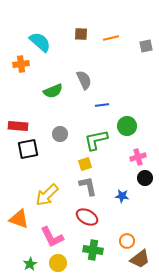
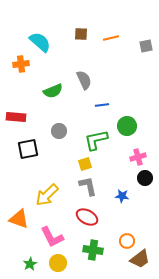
red rectangle: moved 2 px left, 9 px up
gray circle: moved 1 px left, 3 px up
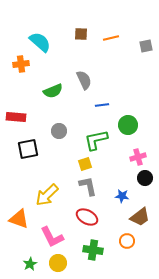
green circle: moved 1 px right, 1 px up
brown trapezoid: moved 42 px up
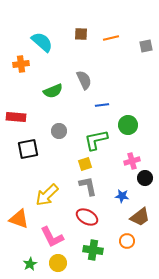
cyan semicircle: moved 2 px right
pink cross: moved 6 px left, 4 px down
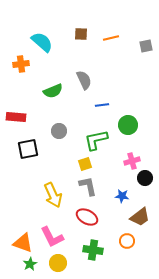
yellow arrow: moved 6 px right; rotated 70 degrees counterclockwise
orange triangle: moved 4 px right, 24 px down
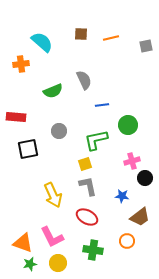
green star: rotated 16 degrees clockwise
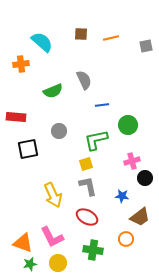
yellow square: moved 1 px right
orange circle: moved 1 px left, 2 px up
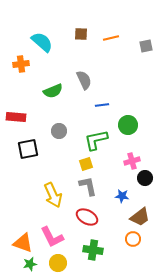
orange circle: moved 7 px right
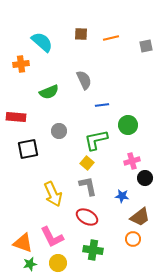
green semicircle: moved 4 px left, 1 px down
yellow square: moved 1 px right, 1 px up; rotated 32 degrees counterclockwise
yellow arrow: moved 1 px up
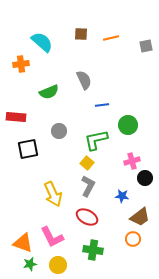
gray L-shape: rotated 40 degrees clockwise
yellow circle: moved 2 px down
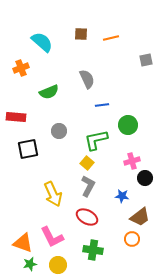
gray square: moved 14 px down
orange cross: moved 4 px down; rotated 14 degrees counterclockwise
gray semicircle: moved 3 px right, 1 px up
orange circle: moved 1 px left
